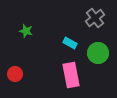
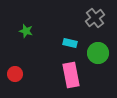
cyan rectangle: rotated 16 degrees counterclockwise
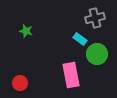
gray cross: rotated 24 degrees clockwise
cyan rectangle: moved 10 px right, 4 px up; rotated 24 degrees clockwise
green circle: moved 1 px left, 1 px down
red circle: moved 5 px right, 9 px down
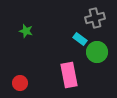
green circle: moved 2 px up
pink rectangle: moved 2 px left
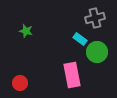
pink rectangle: moved 3 px right
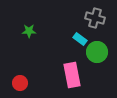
gray cross: rotated 30 degrees clockwise
green star: moved 3 px right; rotated 16 degrees counterclockwise
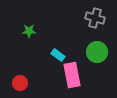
cyan rectangle: moved 22 px left, 16 px down
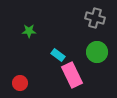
pink rectangle: rotated 15 degrees counterclockwise
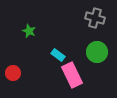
green star: rotated 24 degrees clockwise
red circle: moved 7 px left, 10 px up
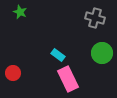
green star: moved 9 px left, 19 px up
green circle: moved 5 px right, 1 px down
pink rectangle: moved 4 px left, 4 px down
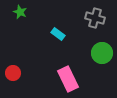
cyan rectangle: moved 21 px up
